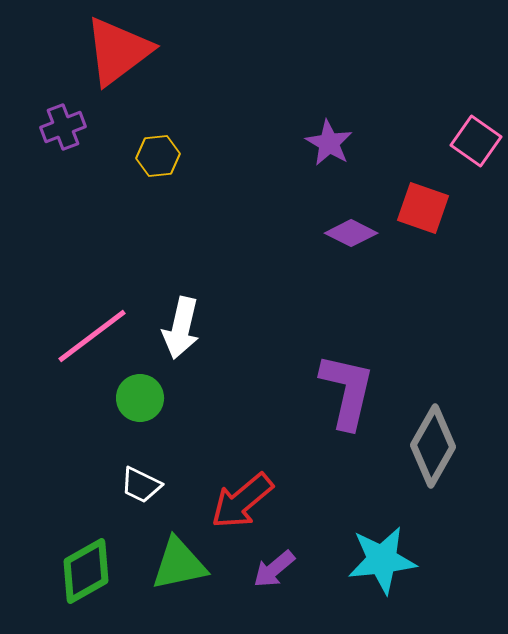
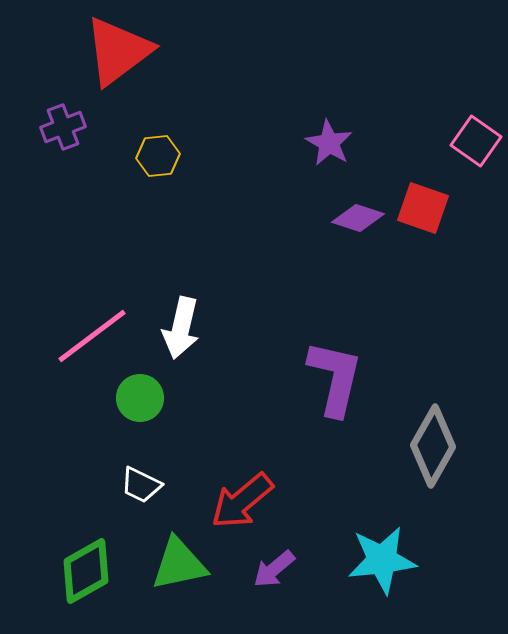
purple diamond: moved 7 px right, 15 px up; rotated 9 degrees counterclockwise
purple L-shape: moved 12 px left, 13 px up
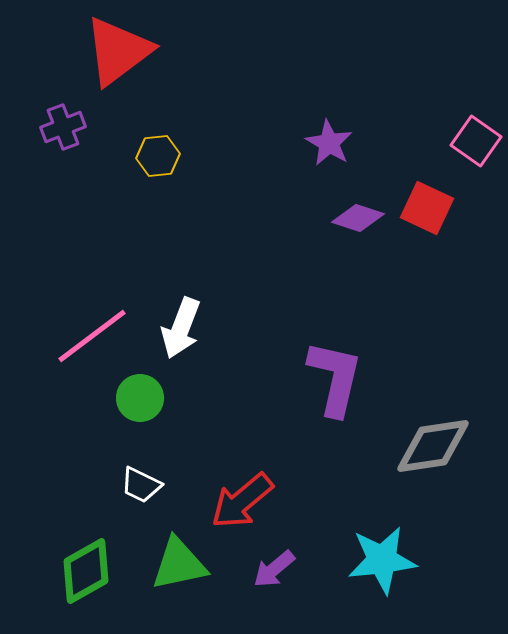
red square: moved 4 px right; rotated 6 degrees clockwise
white arrow: rotated 8 degrees clockwise
gray diamond: rotated 52 degrees clockwise
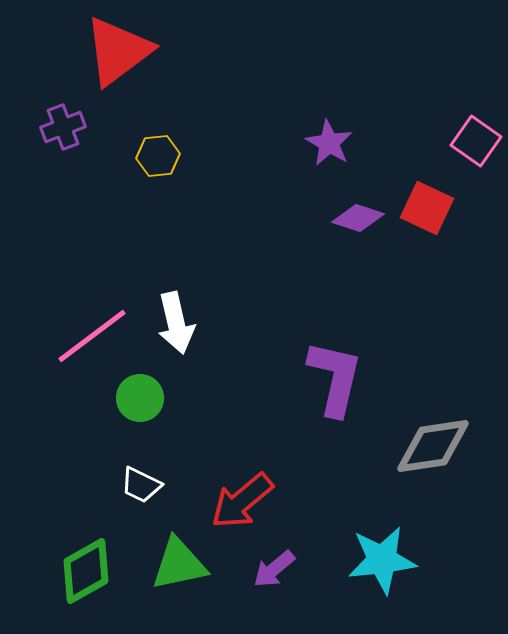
white arrow: moved 5 px left, 5 px up; rotated 34 degrees counterclockwise
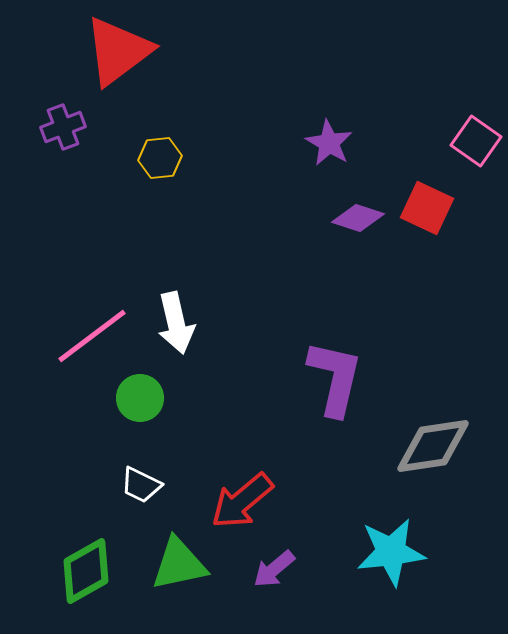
yellow hexagon: moved 2 px right, 2 px down
cyan star: moved 9 px right, 8 px up
